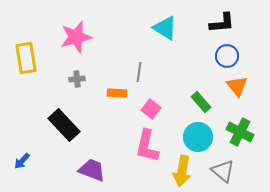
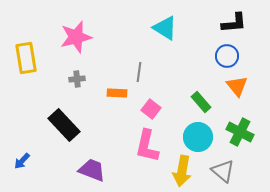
black L-shape: moved 12 px right
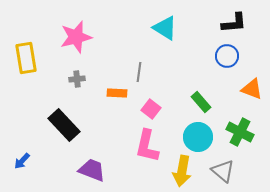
orange triangle: moved 15 px right, 3 px down; rotated 30 degrees counterclockwise
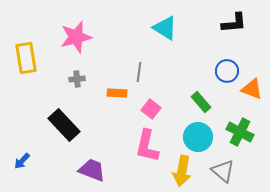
blue circle: moved 15 px down
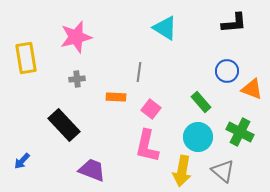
orange rectangle: moved 1 px left, 4 px down
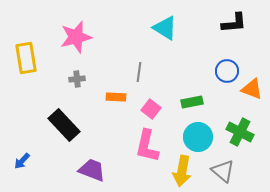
green rectangle: moved 9 px left; rotated 60 degrees counterclockwise
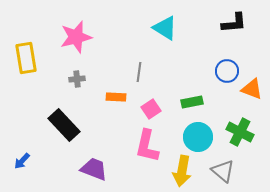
pink square: rotated 18 degrees clockwise
purple trapezoid: moved 2 px right, 1 px up
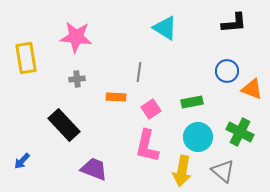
pink star: rotated 20 degrees clockwise
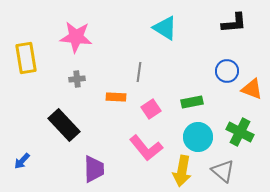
pink L-shape: moved 1 px left, 2 px down; rotated 52 degrees counterclockwise
purple trapezoid: rotated 68 degrees clockwise
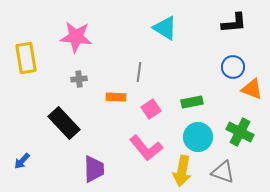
blue circle: moved 6 px right, 4 px up
gray cross: moved 2 px right
black rectangle: moved 2 px up
gray triangle: moved 1 px down; rotated 20 degrees counterclockwise
